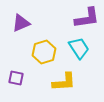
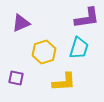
cyan trapezoid: rotated 50 degrees clockwise
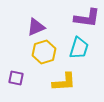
purple L-shape: rotated 16 degrees clockwise
purple triangle: moved 15 px right, 4 px down
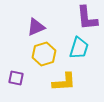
purple L-shape: rotated 76 degrees clockwise
yellow hexagon: moved 2 px down
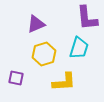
purple triangle: moved 3 px up
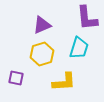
purple triangle: moved 6 px right, 1 px down
yellow hexagon: moved 2 px left
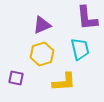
cyan trapezoid: moved 1 px right, 1 px down; rotated 30 degrees counterclockwise
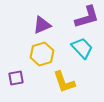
purple L-shape: moved 1 px up; rotated 100 degrees counterclockwise
cyan trapezoid: moved 2 px right, 1 px up; rotated 30 degrees counterclockwise
purple square: rotated 21 degrees counterclockwise
yellow L-shape: rotated 75 degrees clockwise
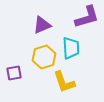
cyan trapezoid: moved 11 px left; rotated 40 degrees clockwise
yellow hexagon: moved 2 px right, 3 px down
purple square: moved 2 px left, 5 px up
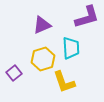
yellow hexagon: moved 1 px left, 2 px down
purple square: rotated 28 degrees counterclockwise
